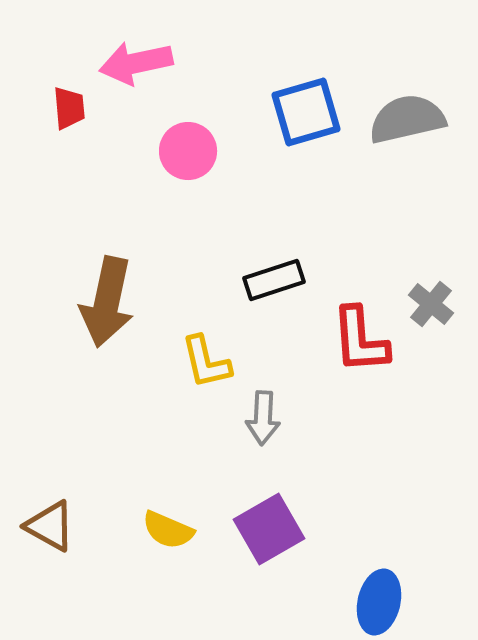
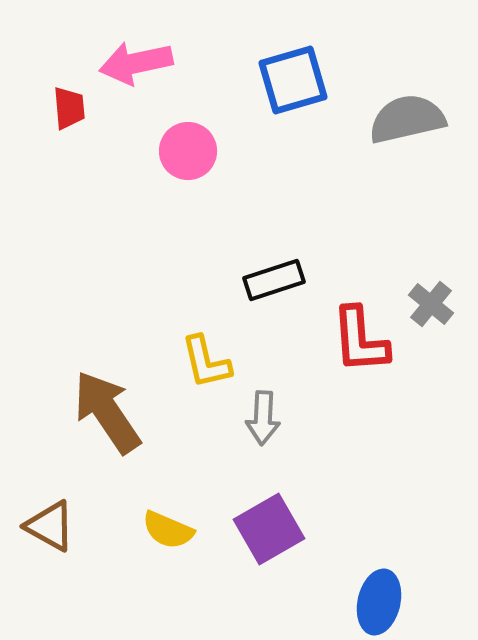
blue square: moved 13 px left, 32 px up
brown arrow: moved 110 px down; rotated 134 degrees clockwise
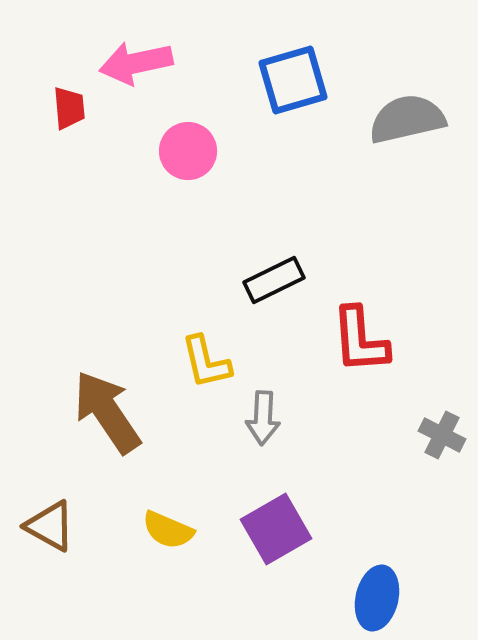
black rectangle: rotated 8 degrees counterclockwise
gray cross: moved 11 px right, 131 px down; rotated 12 degrees counterclockwise
purple square: moved 7 px right
blue ellipse: moved 2 px left, 4 px up
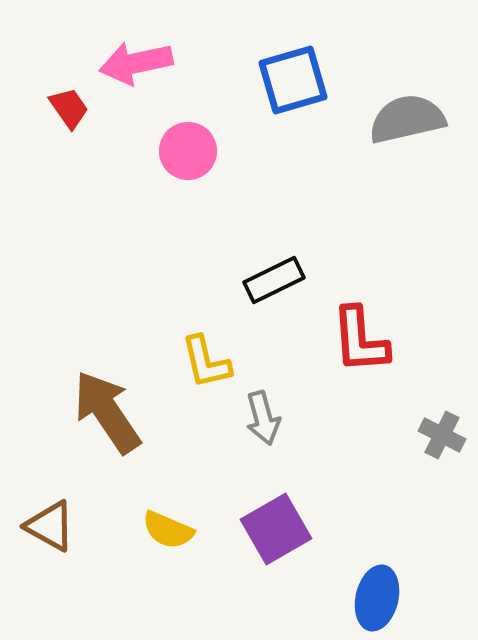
red trapezoid: rotated 30 degrees counterclockwise
gray arrow: rotated 18 degrees counterclockwise
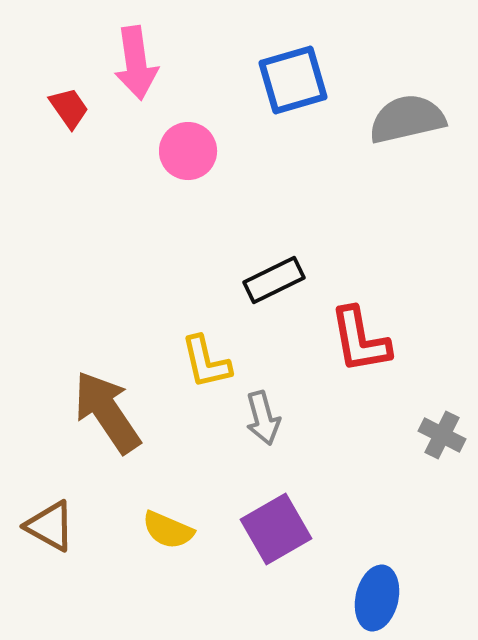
pink arrow: rotated 86 degrees counterclockwise
red L-shape: rotated 6 degrees counterclockwise
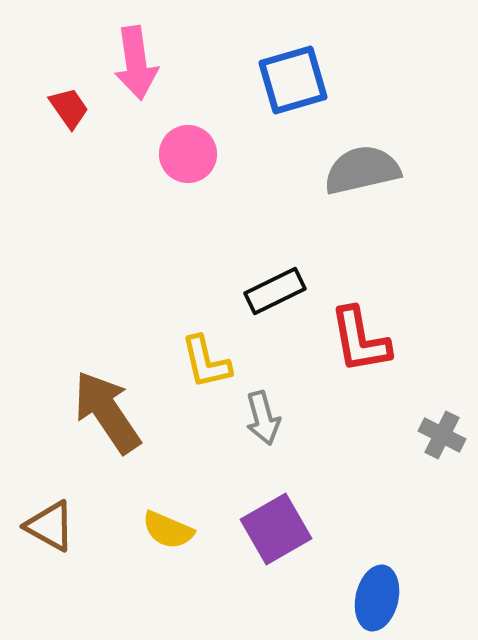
gray semicircle: moved 45 px left, 51 px down
pink circle: moved 3 px down
black rectangle: moved 1 px right, 11 px down
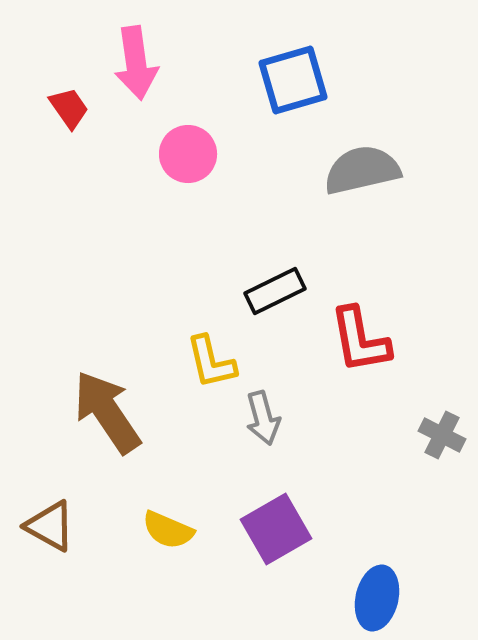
yellow L-shape: moved 5 px right
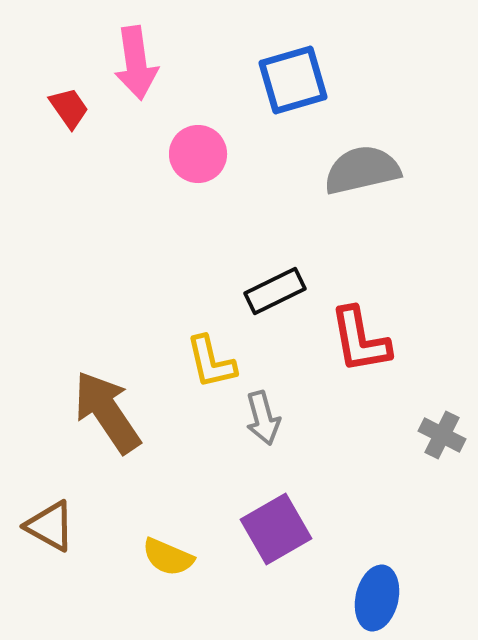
pink circle: moved 10 px right
yellow semicircle: moved 27 px down
